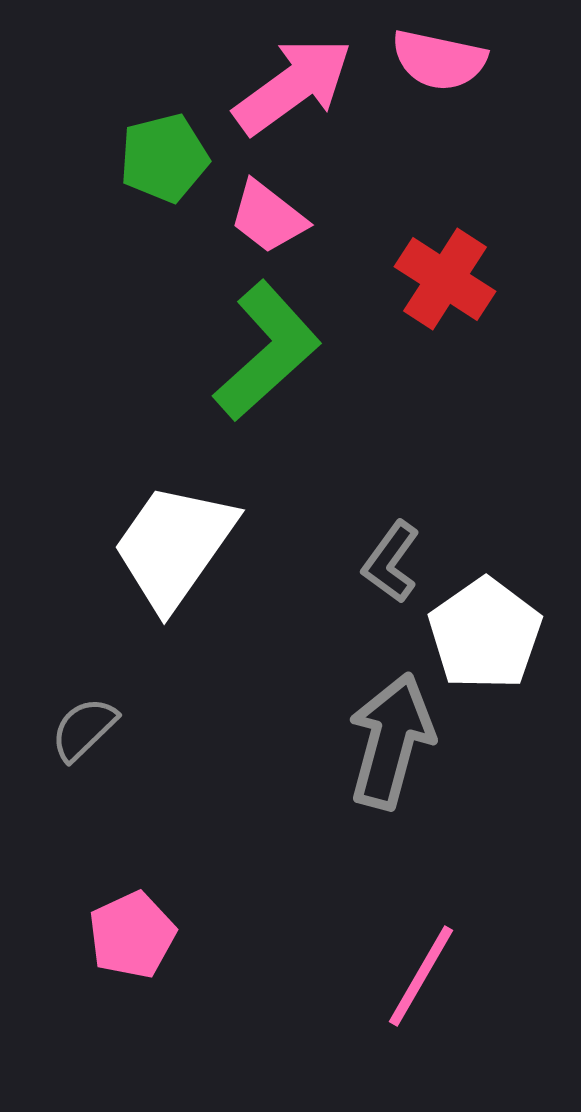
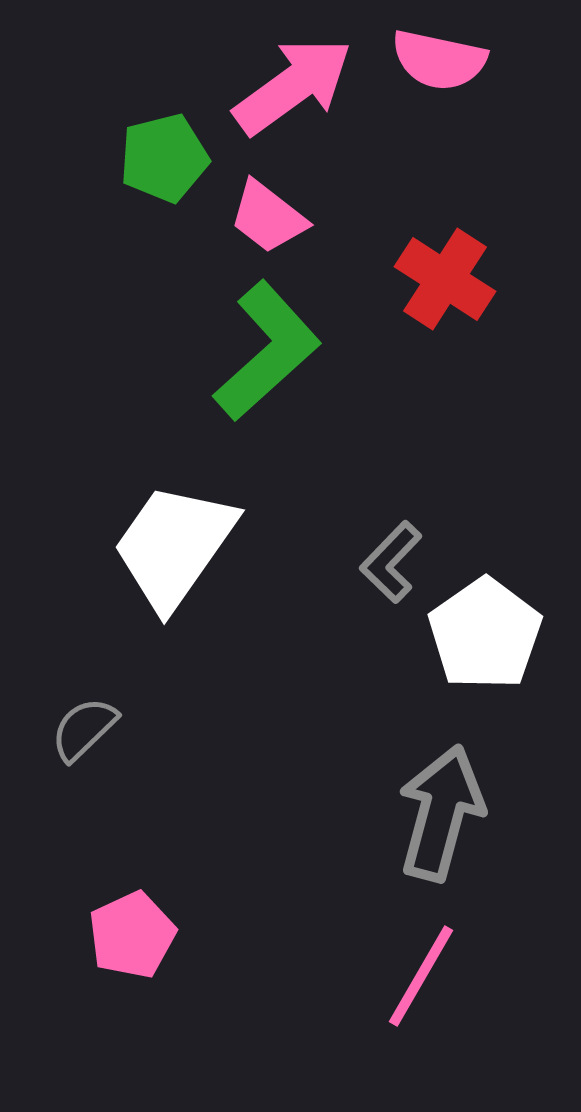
gray L-shape: rotated 8 degrees clockwise
gray arrow: moved 50 px right, 72 px down
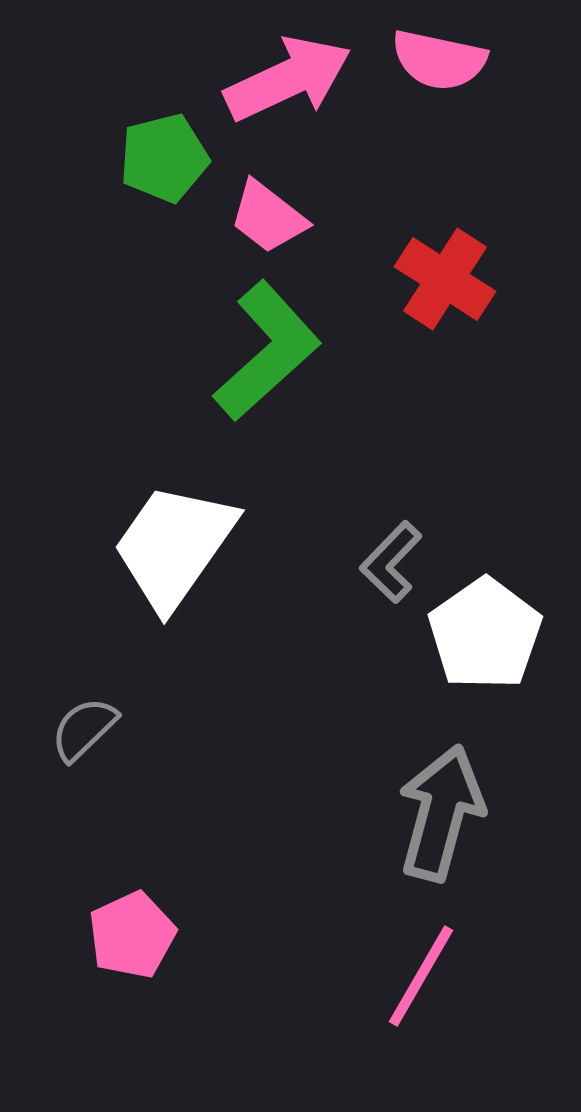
pink arrow: moved 5 px left, 7 px up; rotated 11 degrees clockwise
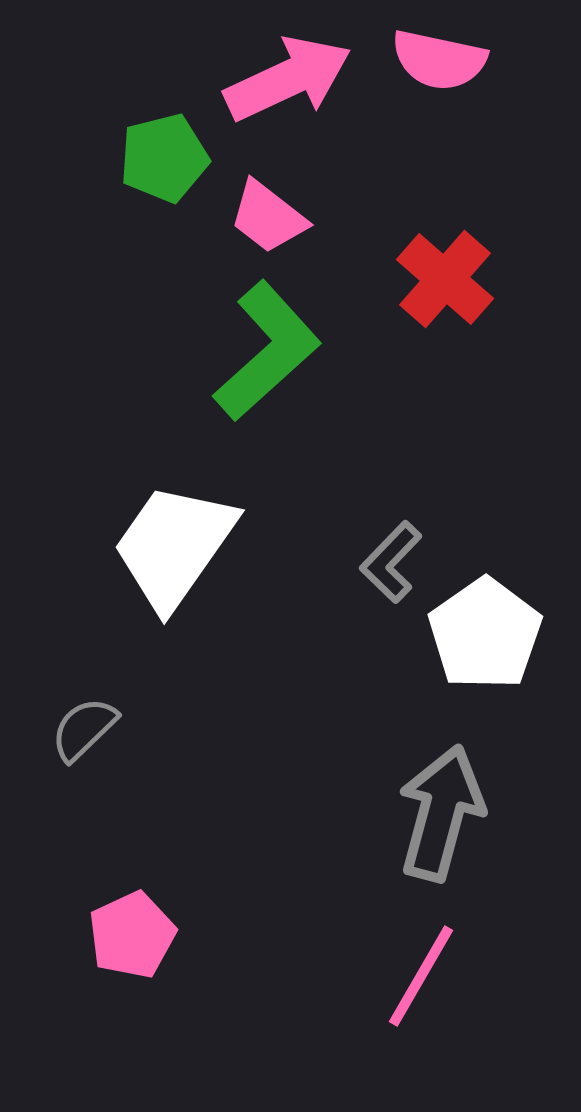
red cross: rotated 8 degrees clockwise
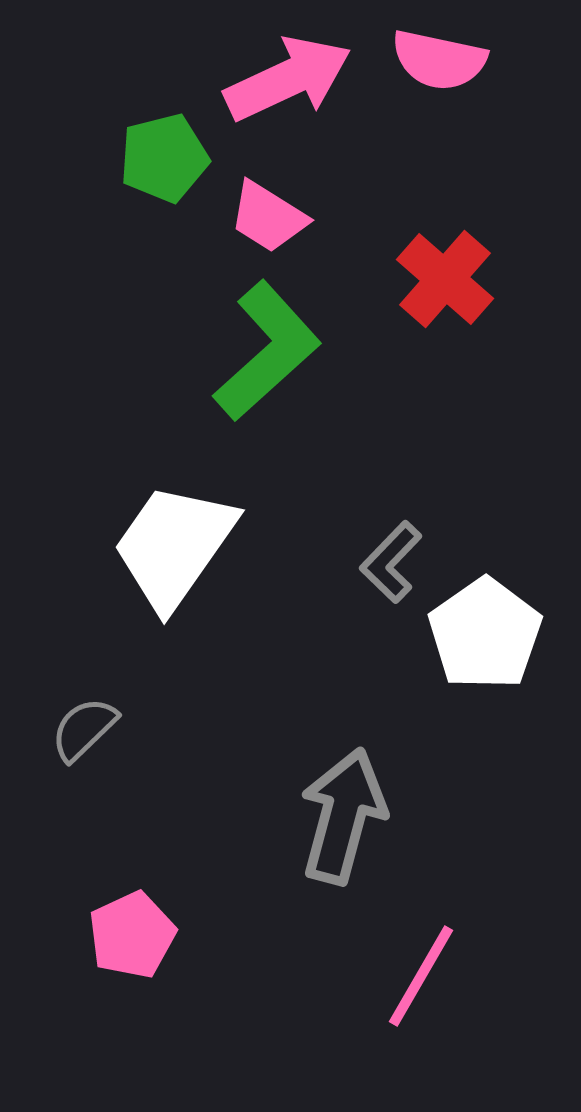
pink trapezoid: rotated 6 degrees counterclockwise
gray arrow: moved 98 px left, 3 px down
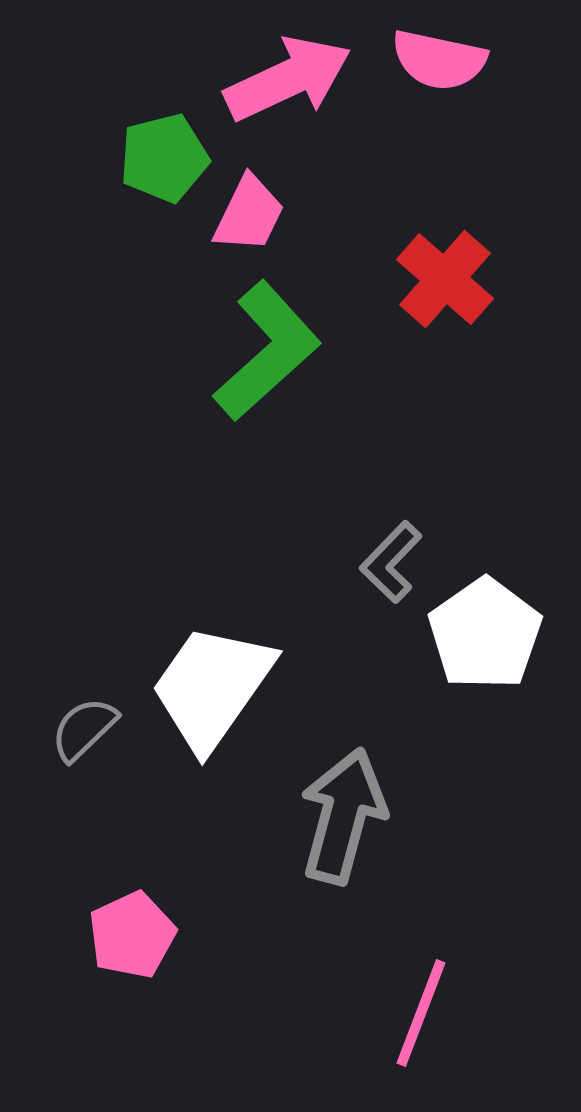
pink trapezoid: moved 19 px left, 3 px up; rotated 96 degrees counterclockwise
white trapezoid: moved 38 px right, 141 px down
pink line: moved 37 px down; rotated 9 degrees counterclockwise
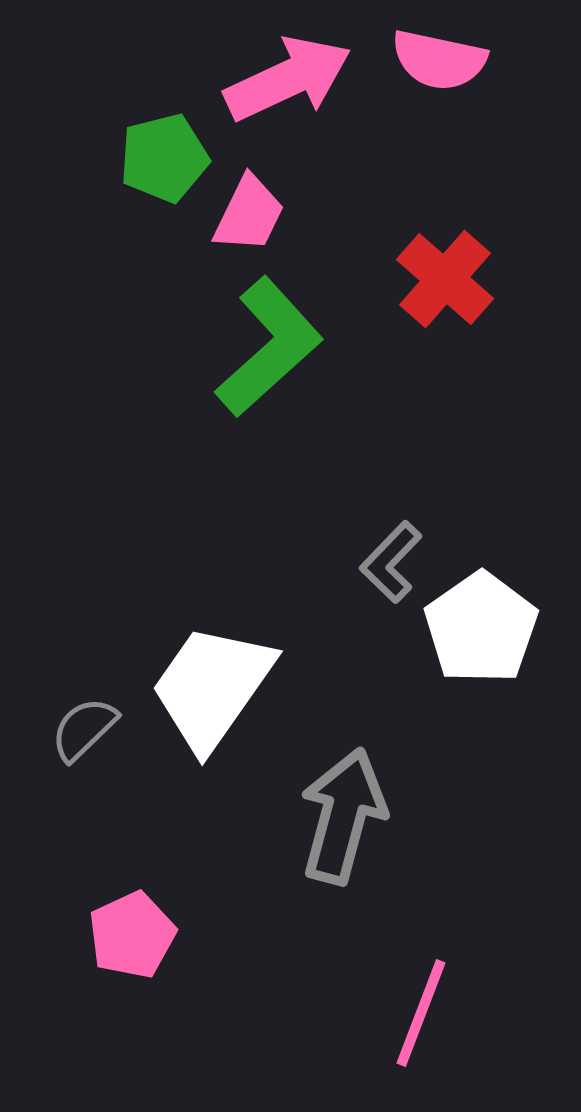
green L-shape: moved 2 px right, 4 px up
white pentagon: moved 4 px left, 6 px up
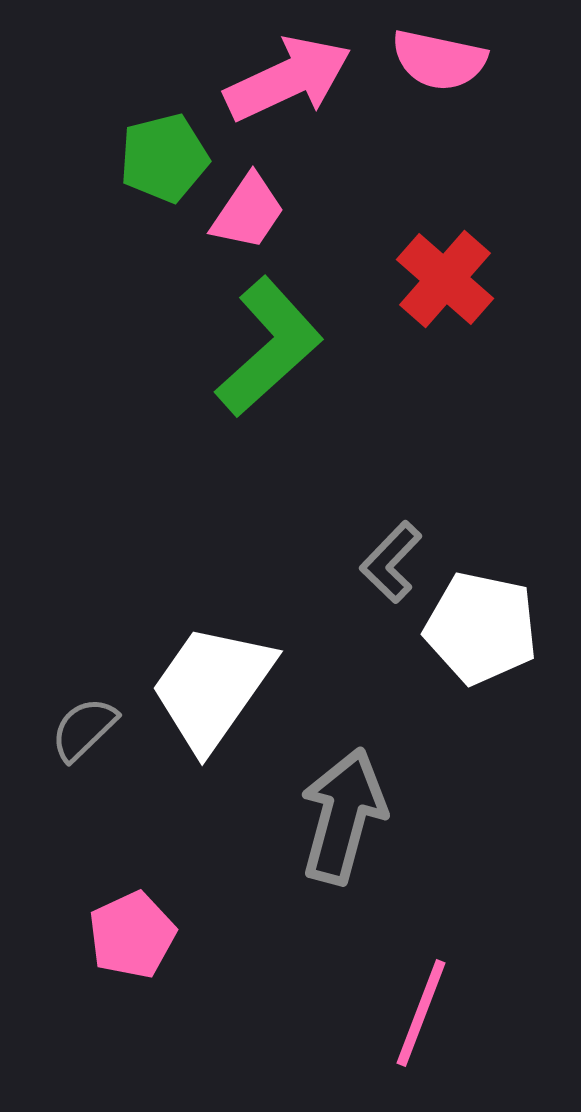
pink trapezoid: moved 1 px left, 2 px up; rotated 8 degrees clockwise
white pentagon: rotated 25 degrees counterclockwise
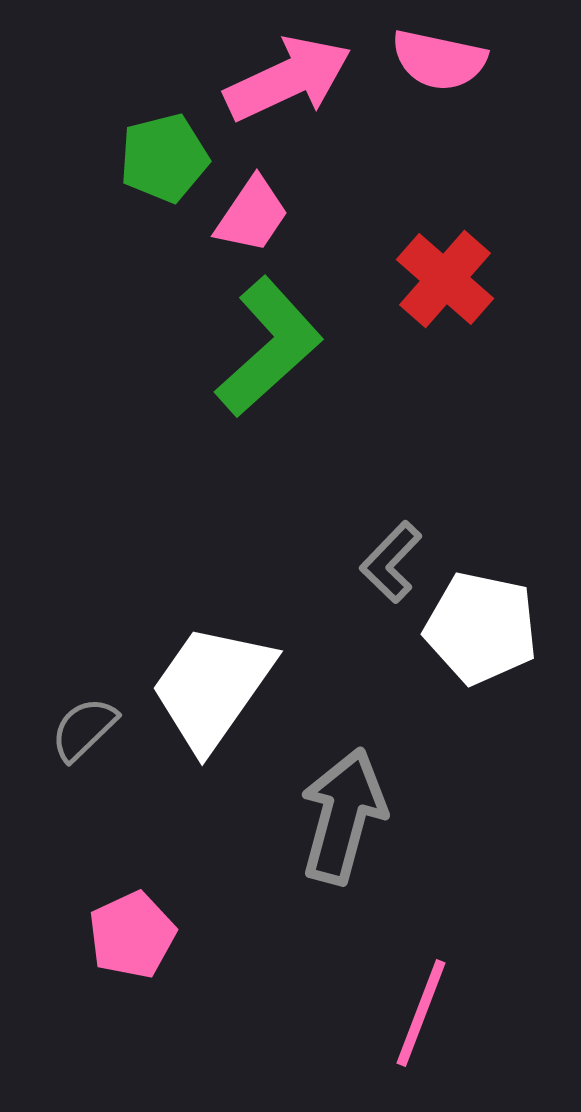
pink trapezoid: moved 4 px right, 3 px down
